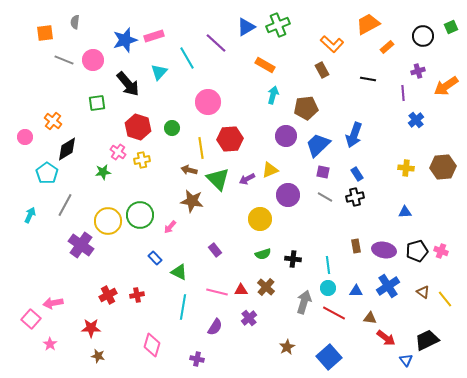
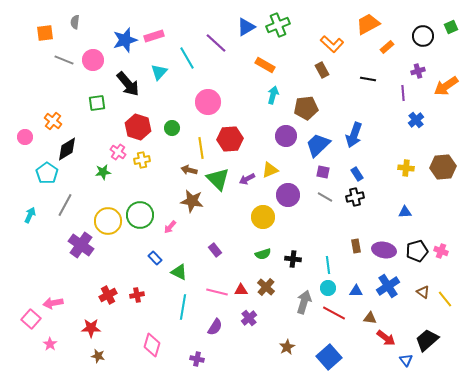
yellow circle at (260, 219): moved 3 px right, 2 px up
black trapezoid at (427, 340): rotated 15 degrees counterclockwise
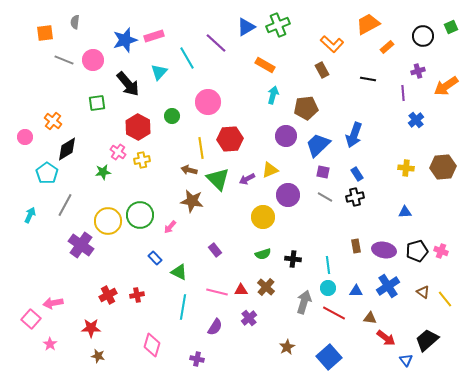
red hexagon at (138, 127): rotated 10 degrees clockwise
green circle at (172, 128): moved 12 px up
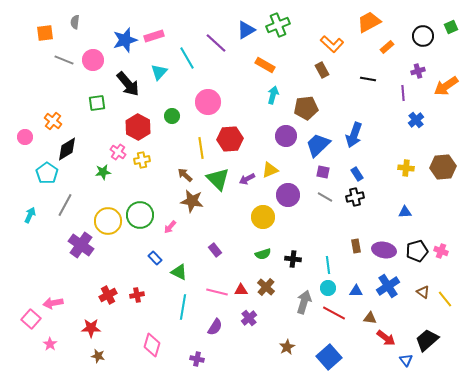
orange trapezoid at (368, 24): moved 1 px right, 2 px up
blue triangle at (246, 27): moved 3 px down
brown arrow at (189, 170): moved 4 px left, 5 px down; rotated 28 degrees clockwise
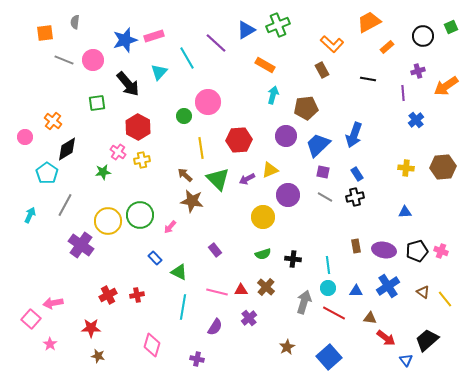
green circle at (172, 116): moved 12 px right
red hexagon at (230, 139): moved 9 px right, 1 px down
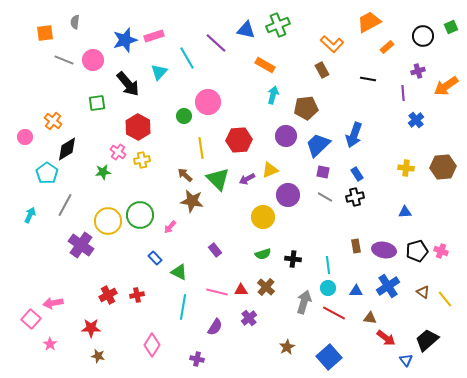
blue triangle at (246, 30): rotated 42 degrees clockwise
pink diamond at (152, 345): rotated 15 degrees clockwise
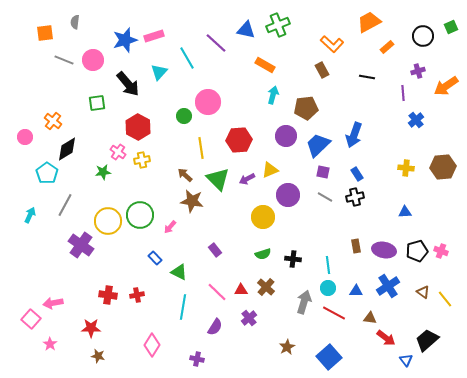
black line at (368, 79): moved 1 px left, 2 px up
pink line at (217, 292): rotated 30 degrees clockwise
red cross at (108, 295): rotated 36 degrees clockwise
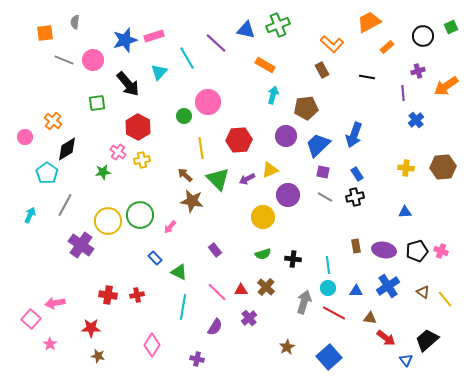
pink arrow at (53, 303): moved 2 px right
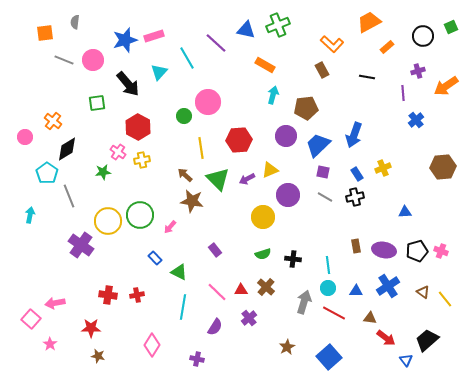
yellow cross at (406, 168): moved 23 px left; rotated 28 degrees counterclockwise
gray line at (65, 205): moved 4 px right, 9 px up; rotated 50 degrees counterclockwise
cyan arrow at (30, 215): rotated 14 degrees counterclockwise
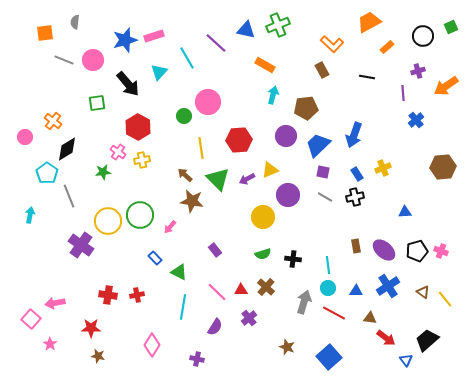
purple ellipse at (384, 250): rotated 30 degrees clockwise
brown star at (287, 347): rotated 21 degrees counterclockwise
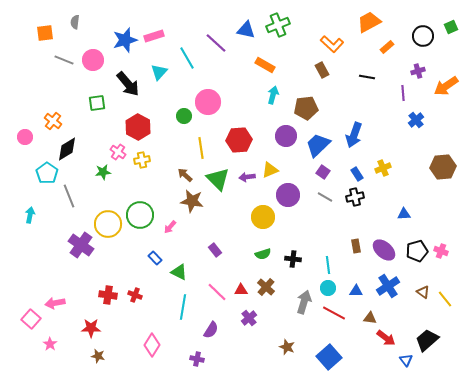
purple square at (323, 172): rotated 24 degrees clockwise
purple arrow at (247, 179): moved 2 px up; rotated 21 degrees clockwise
blue triangle at (405, 212): moved 1 px left, 2 px down
yellow circle at (108, 221): moved 3 px down
red cross at (137, 295): moved 2 px left; rotated 32 degrees clockwise
purple semicircle at (215, 327): moved 4 px left, 3 px down
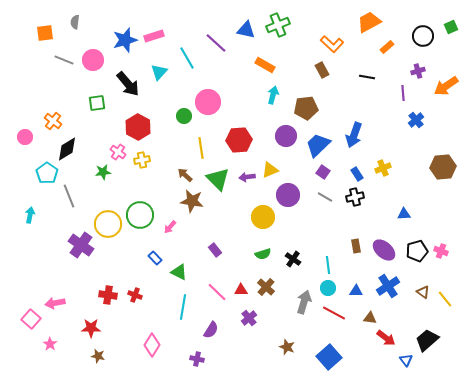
black cross at (293, 259): rotated 28 degrees clockwise
